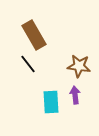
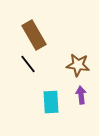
brown star: moved 1 px left, 1 px up
purple arrow: moved 6 px right
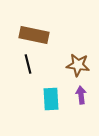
brown rectangle: rotated 48 degrees counterclockwise
black line: rotated 24 degrees clockwise
cyan rectangle: moved 3 px up
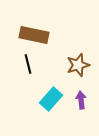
brown star: rotated 25 degrees counterclockwise
purple arrow: moved 5 px down
cyan rectangle: rotated 45 degrees clockwise
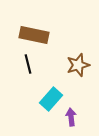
purple arrow: moved 10 px left, 17 px down
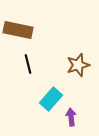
brown rectangle: moved 16 px left, 5 px up
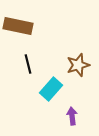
brown rectangle: moved 4 px up
cyan rectangle: moved 10 px up
purple arrow: moved 1 px right, 1 px up
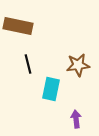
brown star: rotated 10 degrees clockwise
cyan rectangle: rotated 30 degrees counterclockwise
purple arrow: moved 4 px right, 3 px down
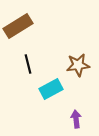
brown rectangle: rotated 44 degrees counterclockwise
cyan rectangle: rotated 50 degrees clockwise
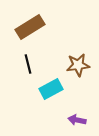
brown rectangle: moved 12 px right, 1 px down
purple arrow: moved 1 px right, 1 px down; rotated 72 degrees counterclockwise
